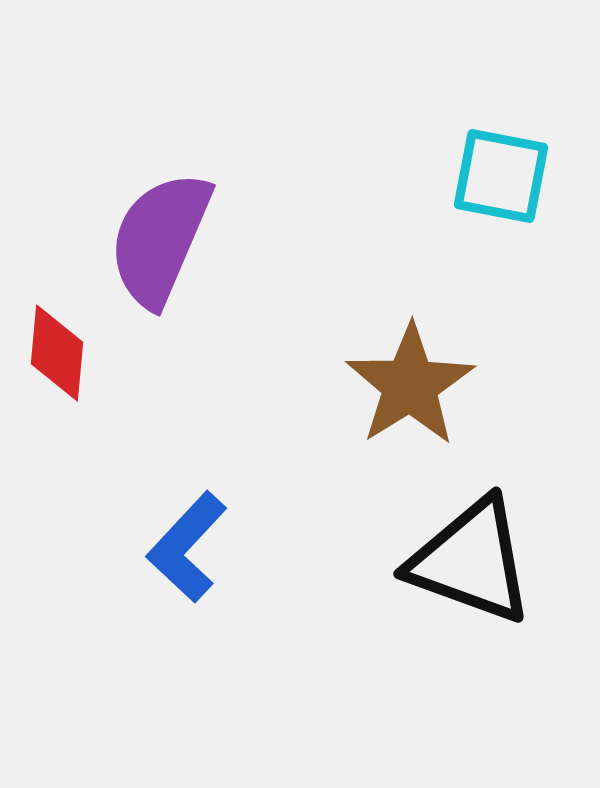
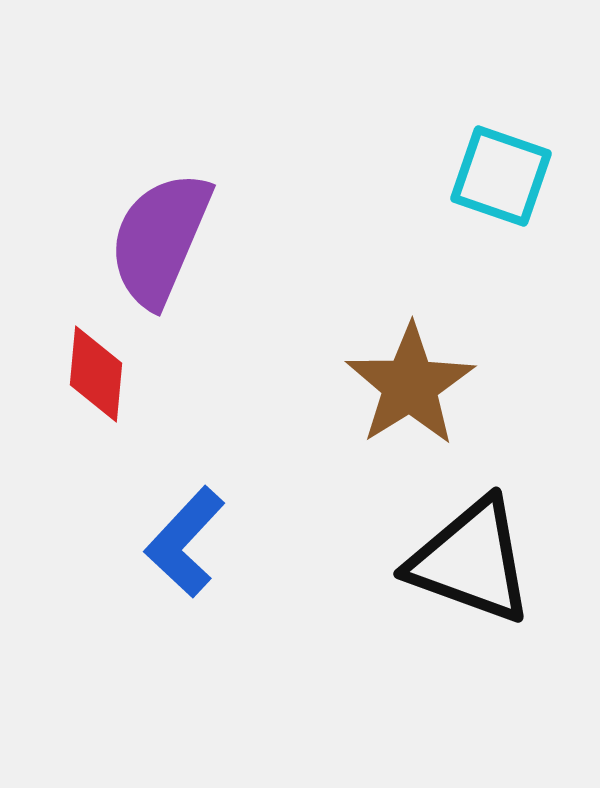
cyan square: rotated 8 degrees clockwise
red diamond: moved 39 px right, 21 px down
blue L-shape: moved 2 px left, 5 px up
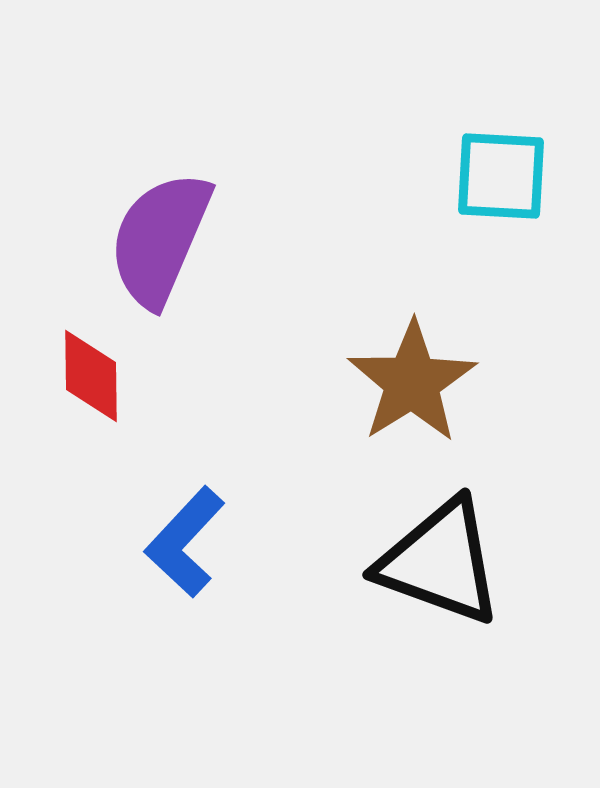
cyan square: rotated 16 degrees counterclockwise
red diamond: moved 5 px left, 2 px down; rotated 6 degrees counterclockwise
brown star: moved 2 px right, 3 px up
black triangle: moved 31 px left, 1 px down
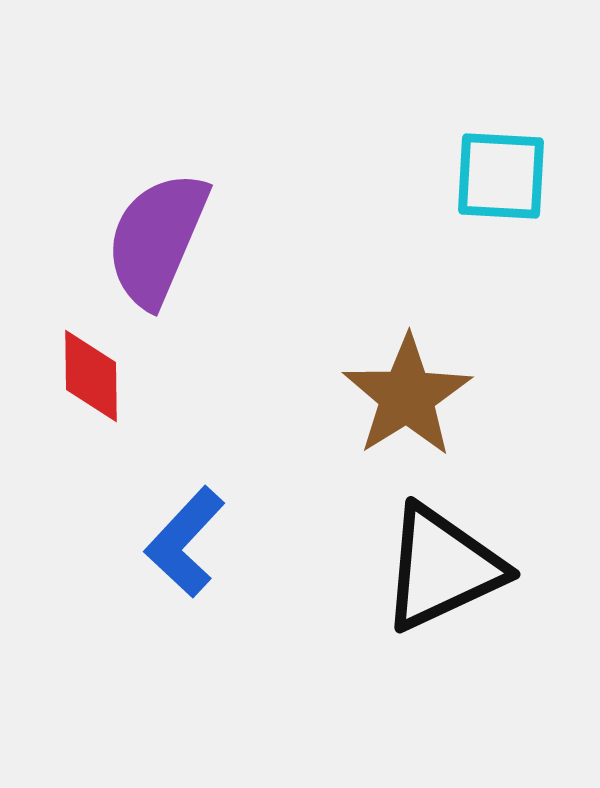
purple semicircle: moved 3 px left
brown star: moved 5 px left, 14 px down
black triangle: moved 2 px right, 6 px down; rotated 45 degrees counterclockwise
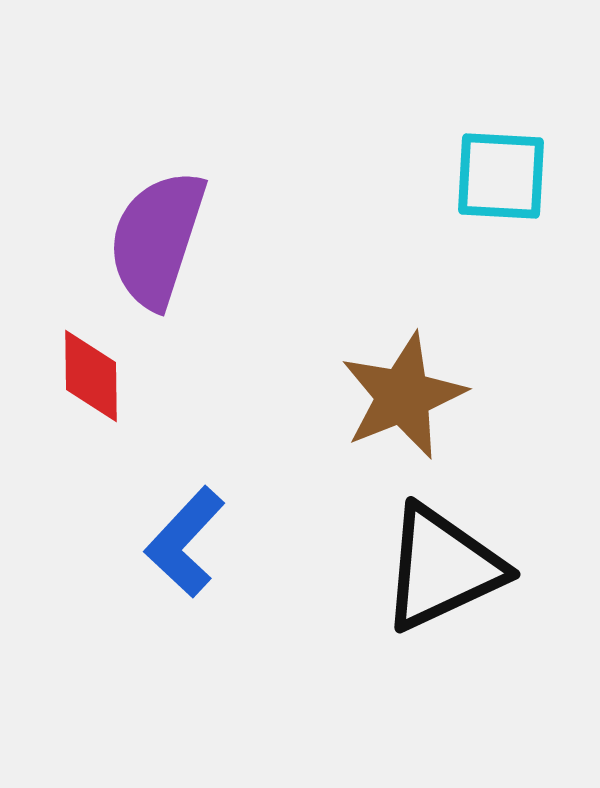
purple semicircle: rotated 5 degrees counterclockwise
brown star: moved 4 px left; rotated 10 degrees clockwise
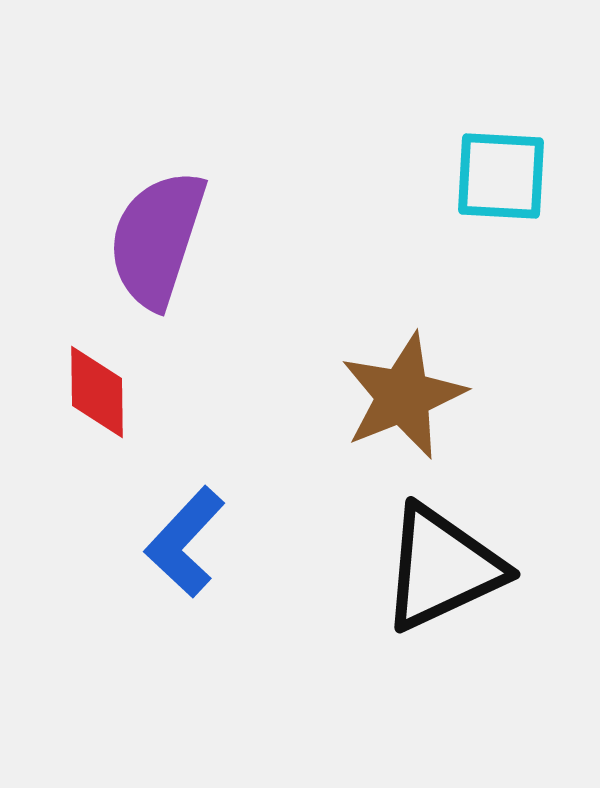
red diamond: moved 6 px right, 16 px down
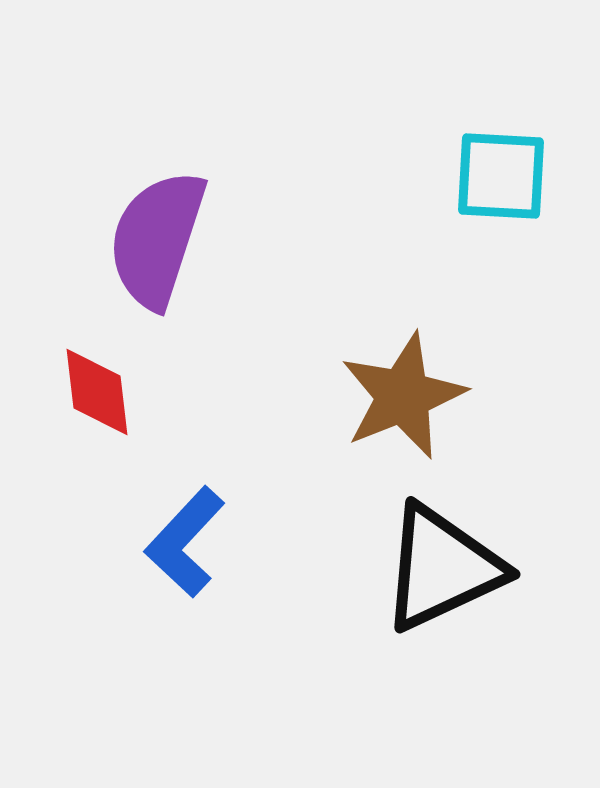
red diamond: rotated 6 degrees counterclockwise
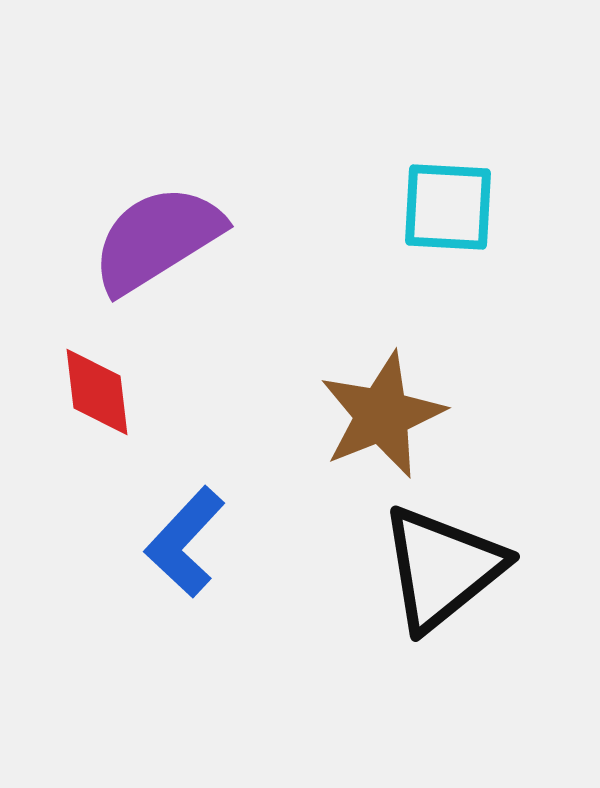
cyan square: moved 53 px left, 31 px down
purple semicircle: rotated 40 degrees clockwise
brown star: moved 21 px left, 19 px down
black triangle: rotated 14 degrees counterclockwise
